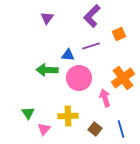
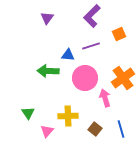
green arrow: moved 1 px right, 1 px down
pink circle: moved 6 px right
pink triangle: moved 3 px right, 2 px down
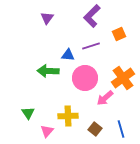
pink arrow: rotated 114 degrees counterclockwise
